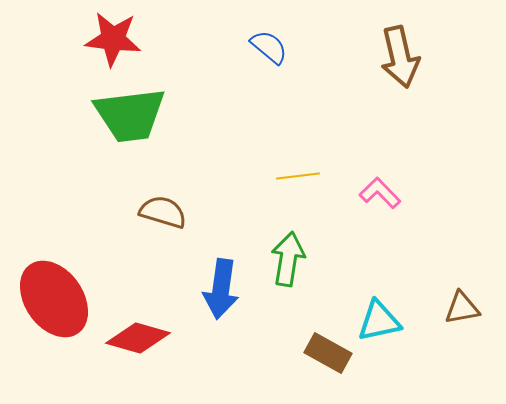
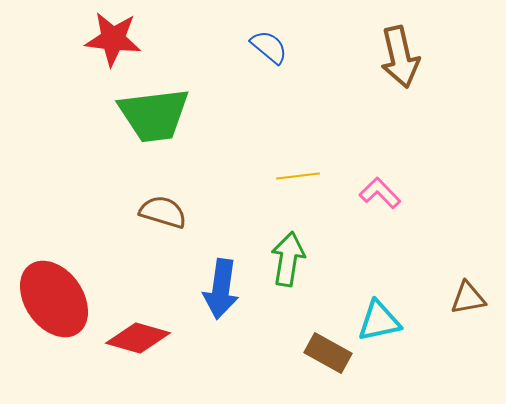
green trapezoid: moved 24 px right
brown triangle: moved 6 px right, 10 px up
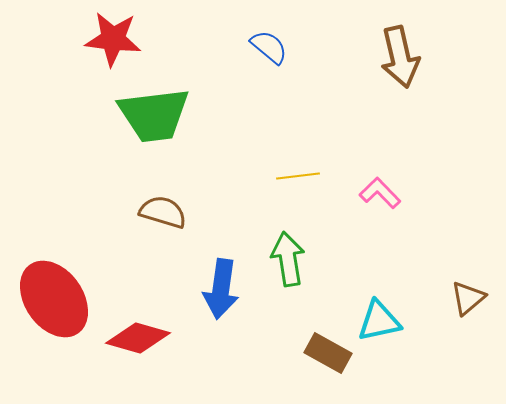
green arrow: rotated 18 degrees counterclockwise
brown triangle: rotated 30 degrees counterclockwise
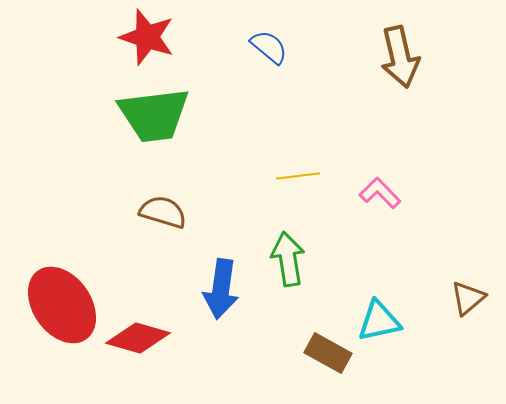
red star: moved 34 px right, 2 px up; rotated 12 degrees clockwise
red ellipse: moved 8 px right, 6 px down
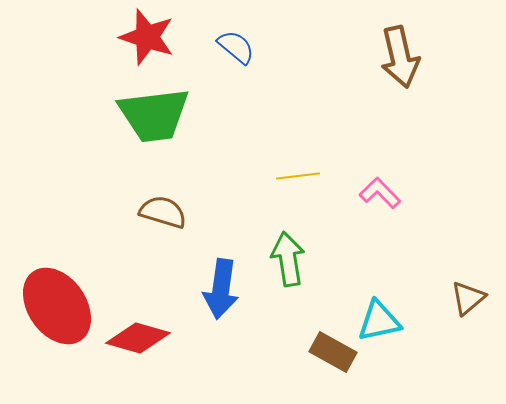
blue semicircle: moved 33 px left
red ellipse: moved 5 px left, 1 px down
brown rectangle: moved 5 px right, 1 px up
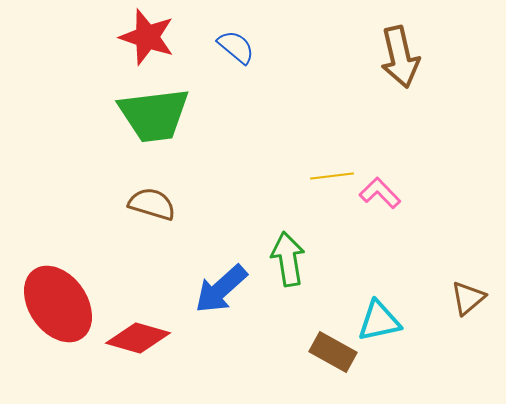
yellow line: moved 34 px right
brown semicircle: moved 11 px left, 8 px up
blue arrow: rotated 40 degrees clockwise
red ellipse: moved 1 px right, 2 px up
